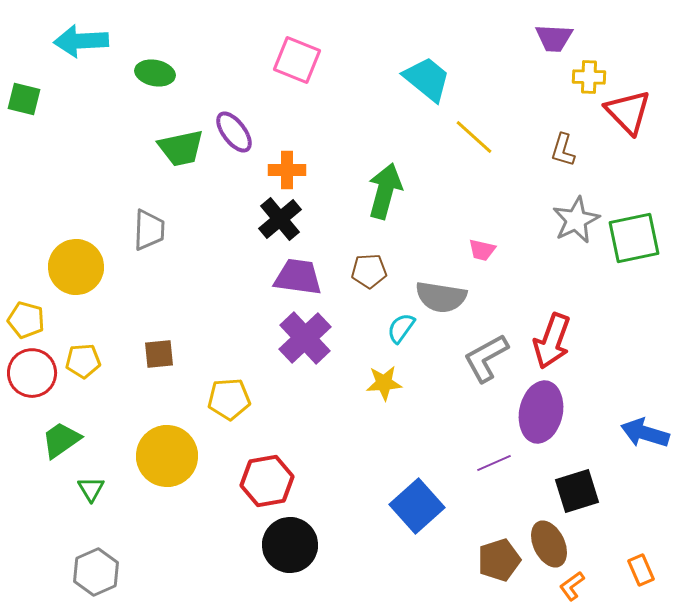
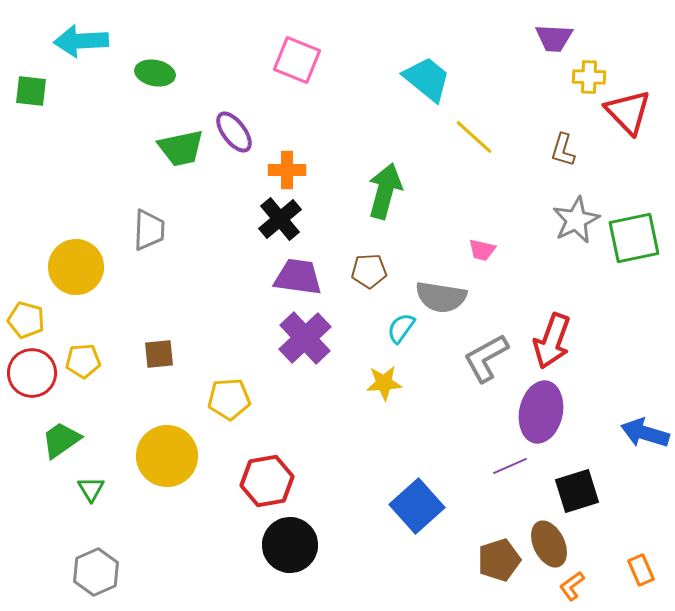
green square at (24, 99): moved 7 px right, 8 px up; rotated 8 degrees counterclockwise
purple line at (494, 463): moved 16 px right, 3 px down
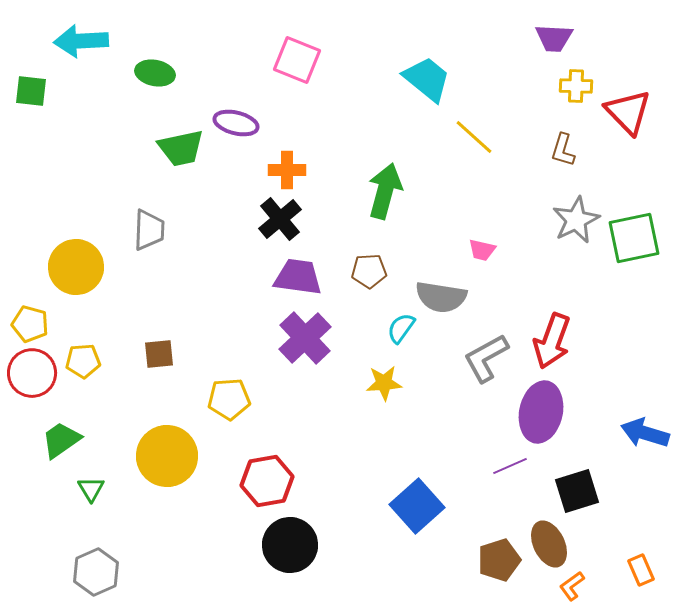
yellow cross at (589, 77): moved 13 px left, 9 px down
purple ellipse at (234, 132): moved 2 px right, 9 px up; rotated 39 degrees counterclockwise
yellow pentagon at (26, 320): moved 4 px right, 4 px down
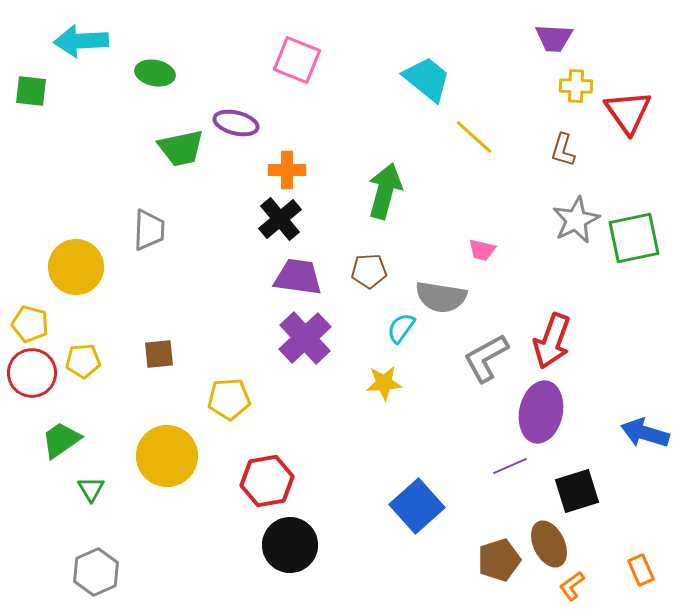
red triangle at (628, 112): rotated 9 degrees clockwise
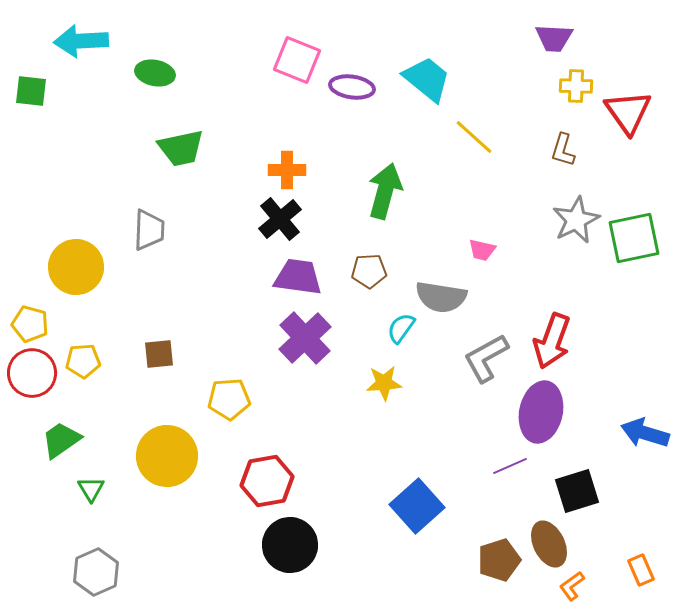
purple ellipse at (236, 123): moved 116 px right, 36 px up; rotated 6 degrees counterclockwise
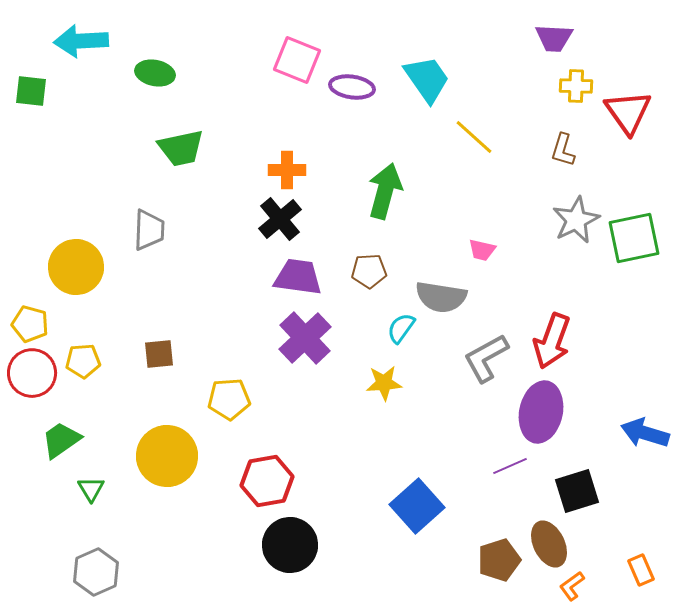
cyan trapezoid at (427, 79): rotated 16 degrees clockwise
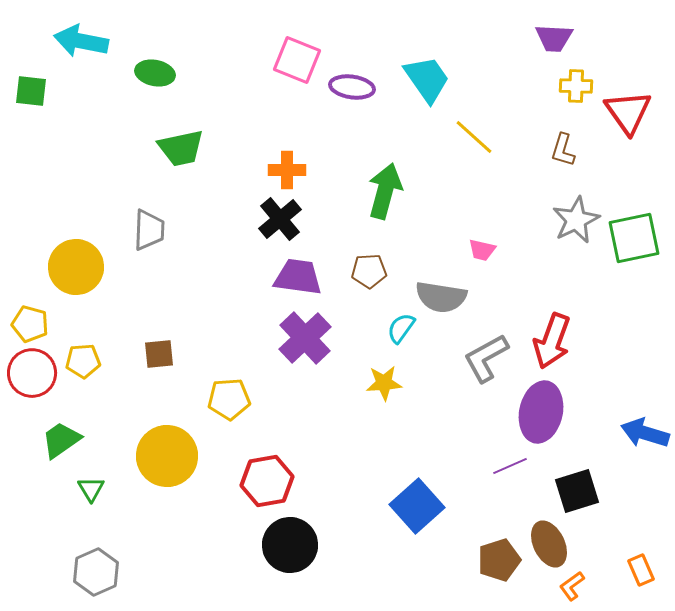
cyan arrow at (81, 41): rotated 14 degrees clockwise
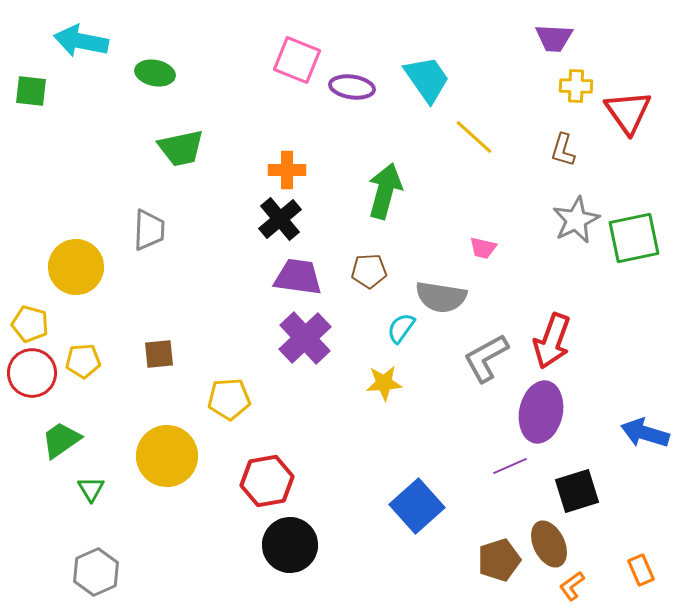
pink trapezoid at (482, 250): moved 1 px right, 2 px up
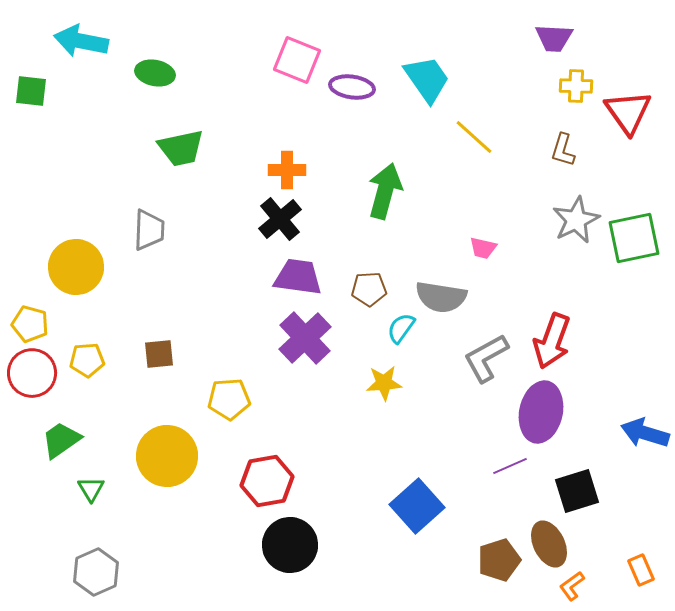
brown pentagon at (369, 271): moved 18 px down
yellow pentagon at (83, 361): moved 4 px right, 1 px up
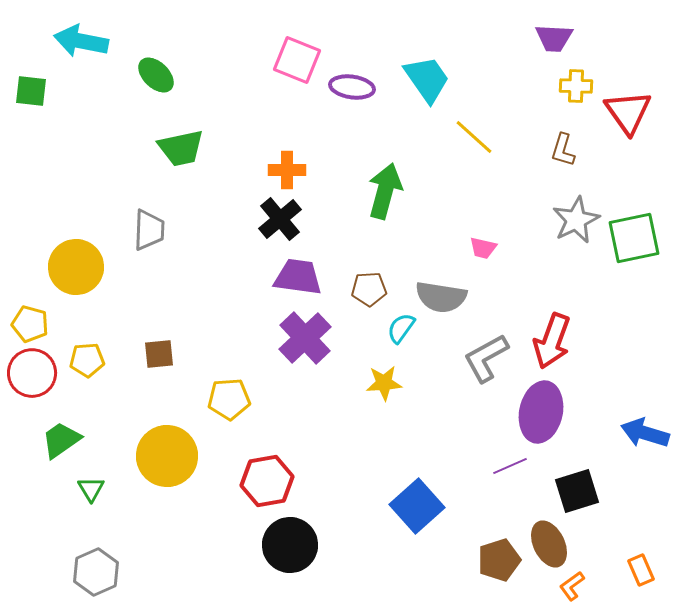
green ellipse at (155, 73): moved 1 px right, 2 px down; rotated 33 degrees clockwise
